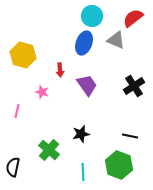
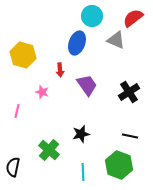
blue ellipse: moved 7 px left
black cross: moved 5 px left, 6 px down
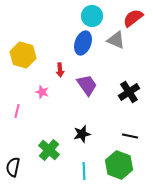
blue ellipse: moved 6 px right
black star: moved 1 px right
cyan line: moved 1 px right, 1 px up
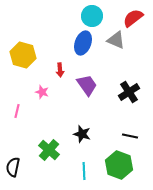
black star: rotated 30 degrees clockwise
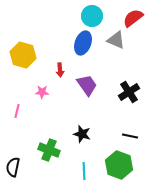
pink star: rotated 16 degrees counterclockwise
green cross: rotated 20 degrees counterclockwise
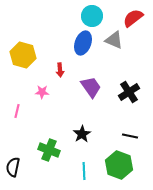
gray triangle: moved 2 px left
purple trapezoid: moved 4 px right, 2 px down
black star: rotated 24 degrees clockwise
